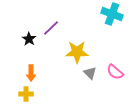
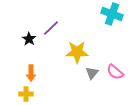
gray triangle: moved 2 px right; rotated 24 degrees clockwise
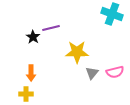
purple line: rotated 30 degrees clockwise
black star: moved 4 px right, 2 px up
pink semicircle: rotated 54 degrees counterclockwise
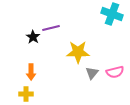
yellow star: moved 1 px right
orange arrow: moved 1 px up
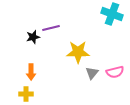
black star: rotated 24 degrees clockwise
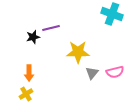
orange arrow: moved 2 px left, 1 px down
yellow cross: rotated 32 degrees counterclockwise
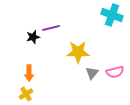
cyan cross: moved 1 px down
